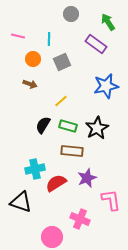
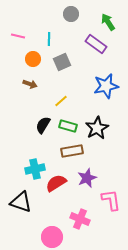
brown rectangle: rotated 15 degrees counterclockwise
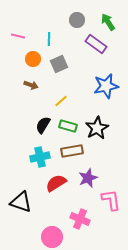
gray circle: moved 6 px right, 6 px down
gray square: moved 3 px left, 2 px down
brown arrow: moved 1 px right, 1 px down
cyan cross: moved 5 px right, 12 px up
purple star: moved 1 px right
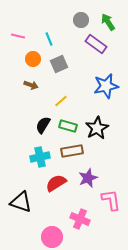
gray circle: moved 4 px right
cyan line: rotated 24 degrees counterclockwise
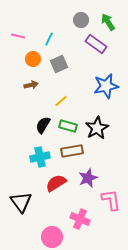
cyan line: rotated 48 degrees clockwise
brown arrow: rotated 32 degrees counterclockwise
black triangle: rotated 35 degrees clockwise
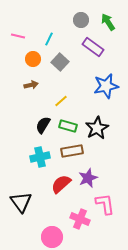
purple rectangle: moved 3 px left, 3 px down
gray square: moved 1 px right, 2 px up; rotated 24 degrees counterclockwise
red semicircle: moved 5 px right, 1 px down; rotated 10 degrees counterclockwise
pink L-shape: moved 6 px left, 4 px down
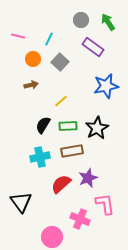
green rectangle: rotated 18 degrees counterclockwise
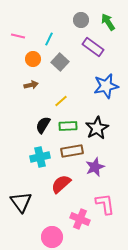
purple star: moved 7 px right, 11 px up
